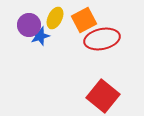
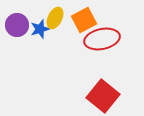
purple circle: moved 12 px left
blue star: moved 7 px up
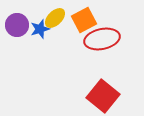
yellow ellipse: rotated 20 degrees clockwise
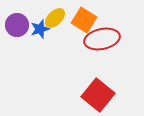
orange square: rotated 30 degrees counterclockwise
red square: moved 5 px left, 1 px up
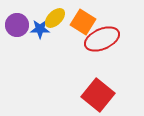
orange square: moved 1 px left, 2 px down
blue star: rotated 18 degrees clockwise
red ellipse: rotated 12 degrees counterclockwise
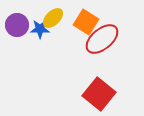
yellow ellipse: moved 2 px left
orange square: moved 3 px right
red ellipse: rotated 16 degrees counterclockwise
red square: moved 1 px right, 1 px up
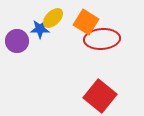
purple circle: moved 16 px down
red ellipse: rotated 36 degrees clockwise
red square: moved 1 px right, 2 px down
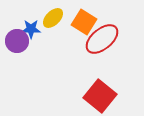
orange square: moved 2 px left
blue star: moved 9 px left
red ellipse: rotated 36 degrees counterclockwise
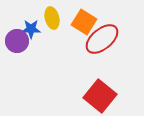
yellow ellipse: moved 1 px left; rotated 60 degrees counterclockwise
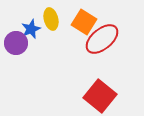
yellow ellipse: moved 1 px left, 1 px down
blue star: rotated 24 degrees counterclockwise
purple circle: moved 1 px left, 2 px down
